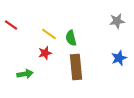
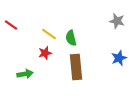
gray star: rotated 21 degrees clockwise
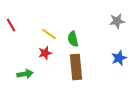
gray star: rotated 21 degrees counterclockwise
red line: rotated 24 degrees clockwise
green semicircle: moved 2 px right, 1 px down
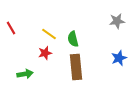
red line: moved 3 px down
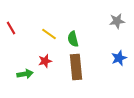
red star: moved 8 px down
